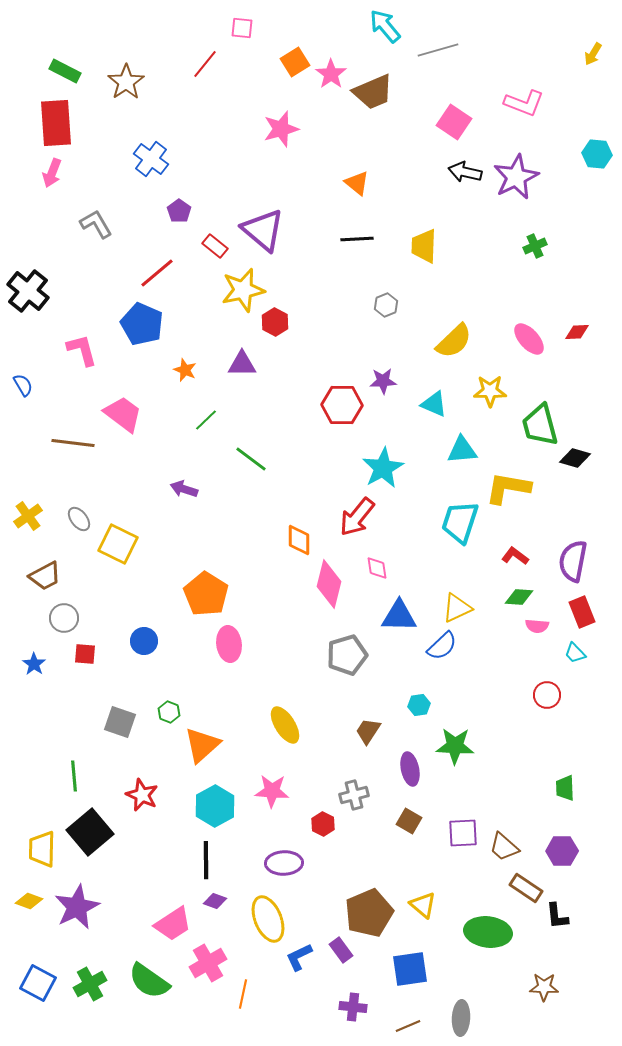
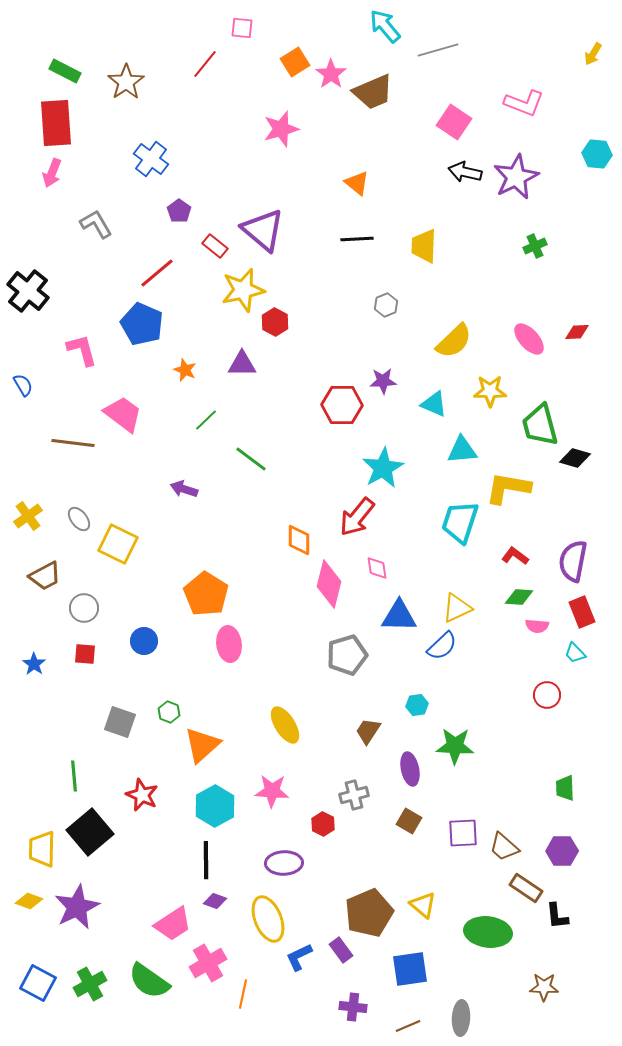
gray circle at (64, 618): moved 20 px right, 10 px up
cyan hexagon at (419, 705): moved 2 px left
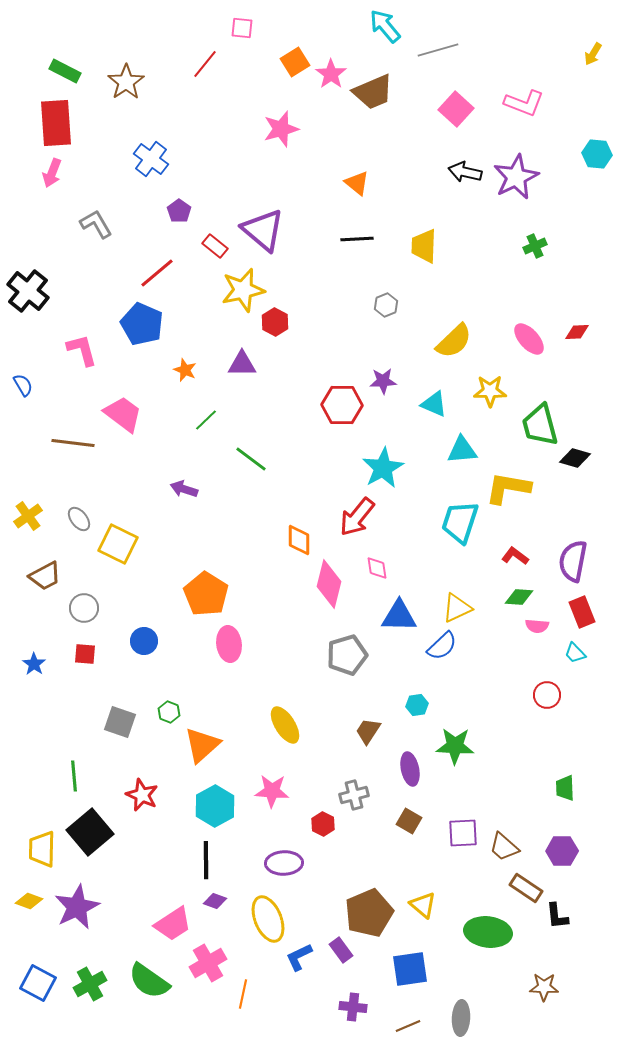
pink square at (454, 122): moved 2 px right, 13 px up; rotated 8 degrees clockwise
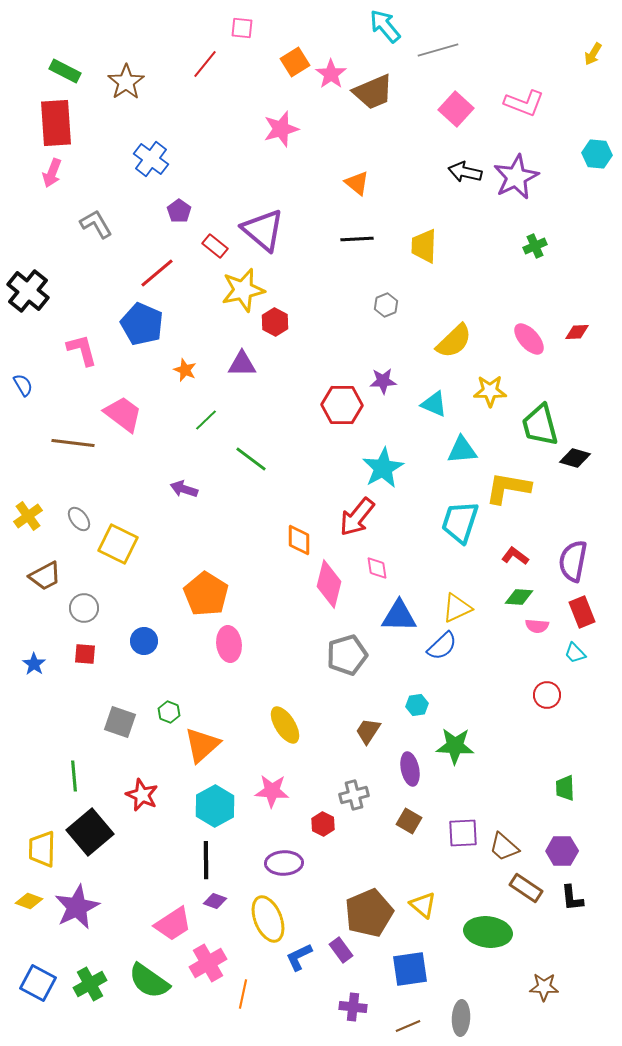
black L-shape at (557, 916): moved 15 px right, 18 px up
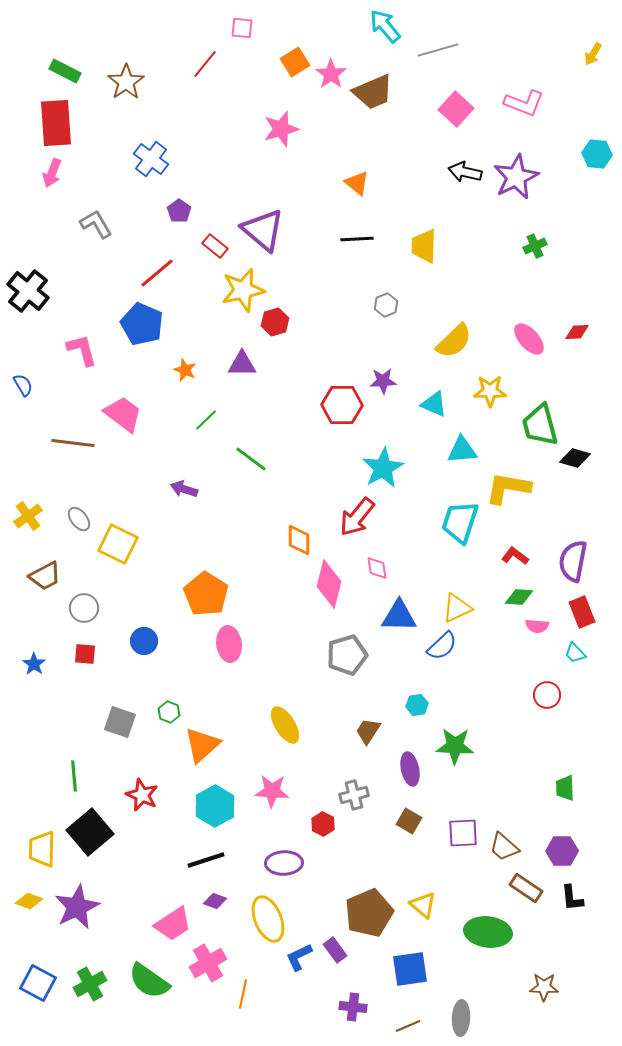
red hexagon at (275, 322): rotated 16 degrees clockwise
black line at (206, 860): rotated 72 degrees clockwise
purple rectangle at (341, 950): moved 6 px left
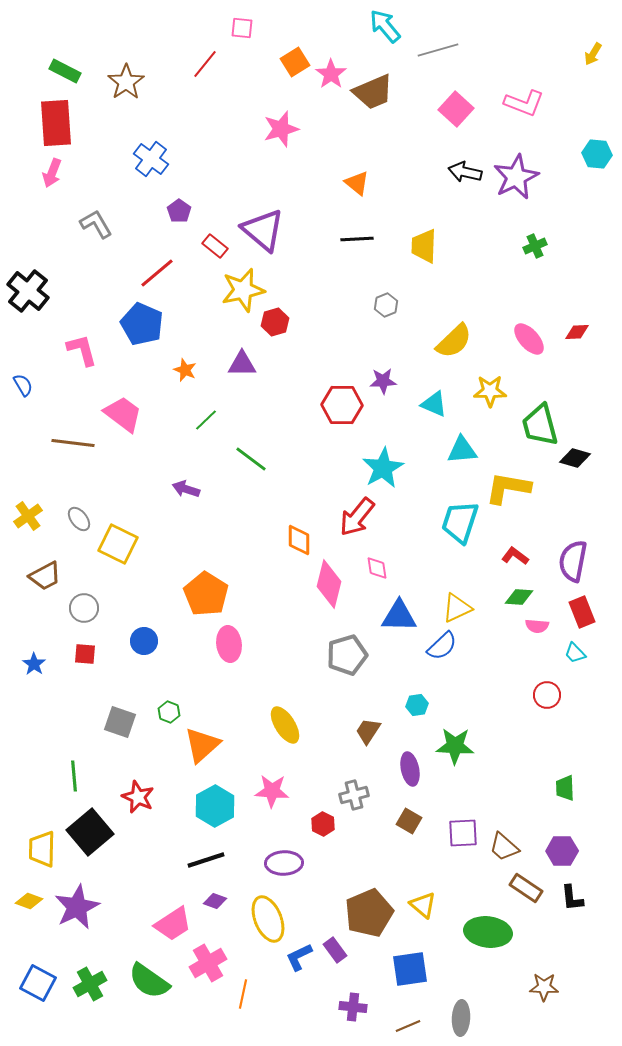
purple arrow at (184, 489): moved 2 px right
red star at (142, 795): moved 4 px left, 2 px down
